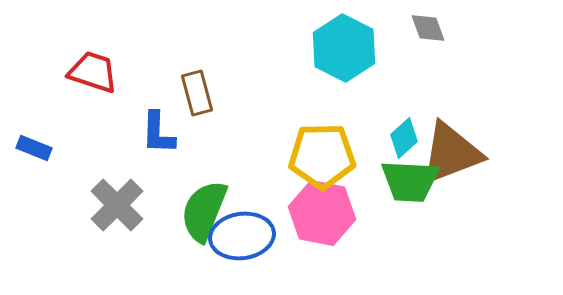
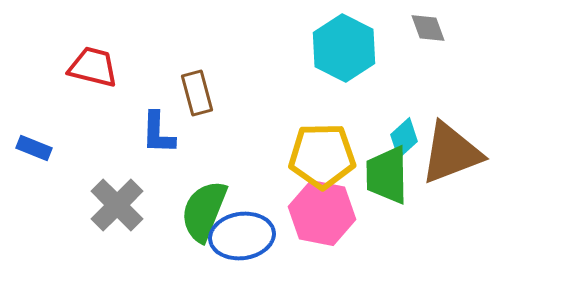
red trapezoid: moved 5 px up; rotated 4 degrees counterclockwise
green trapezoid: moved 23 px left, 6 px up; rotated 86 degrees clockwise
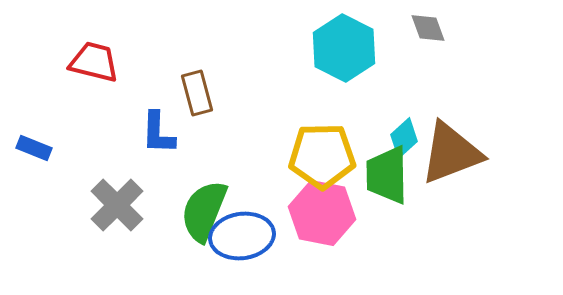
red trapezoid: moved 1 px right, 5 px up
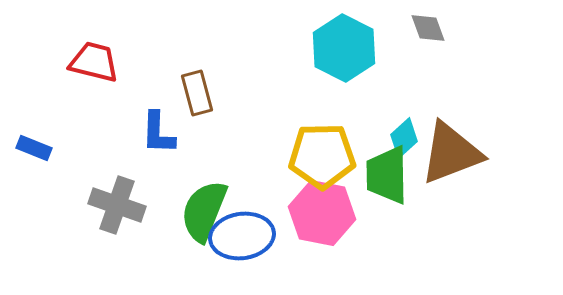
gray cross: rotated 26 degrees counterclockwise
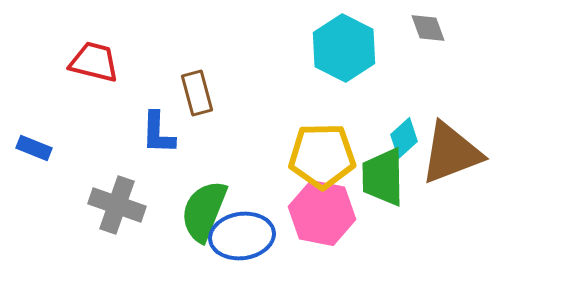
green trapezoid: moved 4 px left, 2 px down
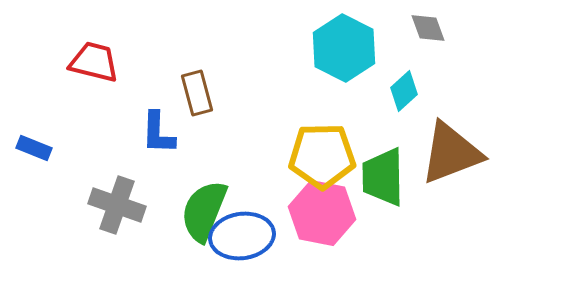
cyan diamond: moved 47 px up
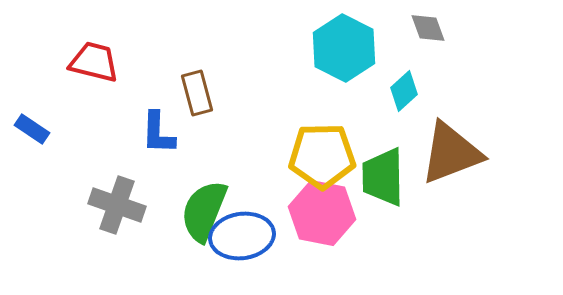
blue rectangle: moved 2 px left, 19 px up; rotated 12 degrees clockwise
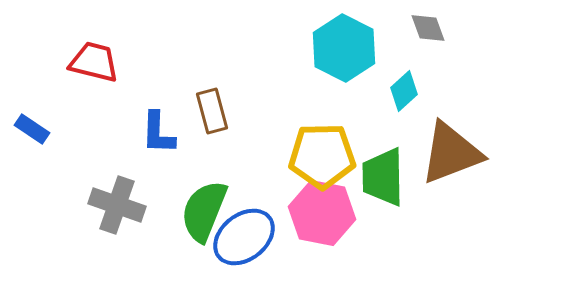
brown rectangle: moved 15 px right, 18 px down
blue ellipse: moved 2 px right, 1 px down; rotated 30 degrees counterclockwise
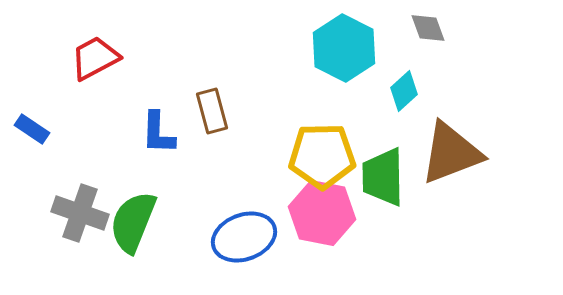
red trapezoid: moved 1 px right, 4 px up; rotated 42 degrees counterclockwise
gray cross: moved 37 px left, 8 px down
green semicircle: moved 71 px left, 11 px down
blue ellipse: rotated 18 degrees clockwise
